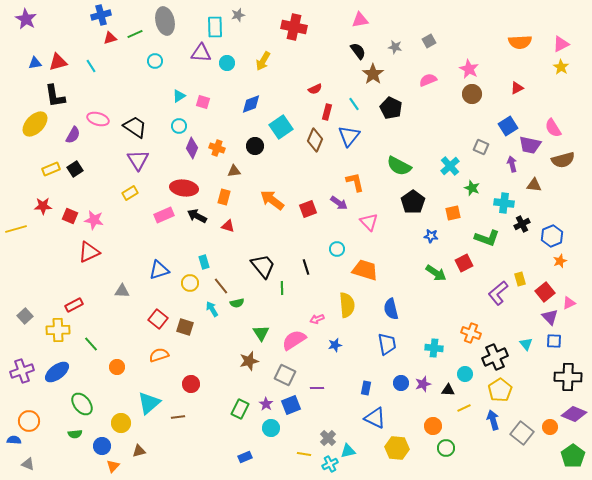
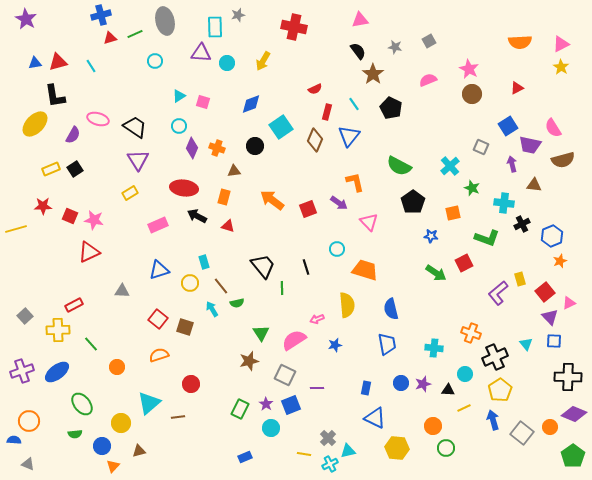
pink rectangle at (164, 215): moved 6 px left, 10 px down
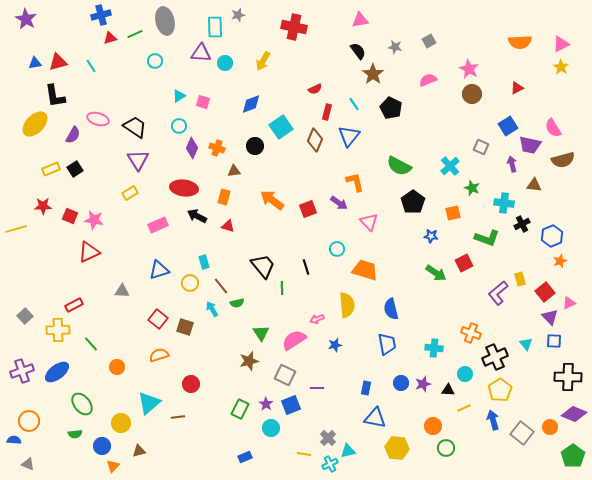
cyan circle at (227, 63): moved 2 px left
blue triangle at (375, 418): rotated 15 degrees counterclockwise
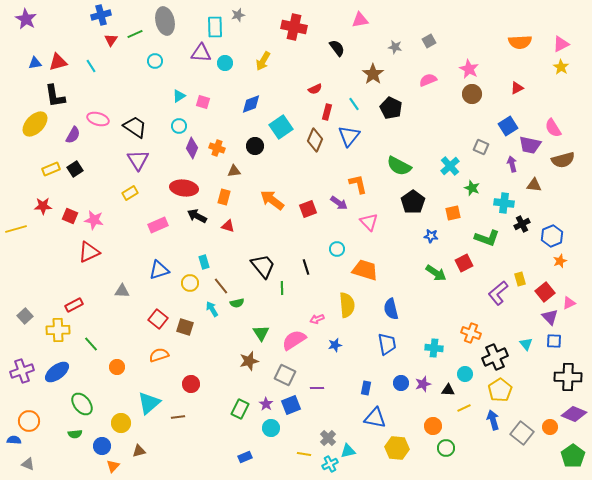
red triangle at (110, 38): moved 1 px right, 2 px down; rotated 40 degrees counterclockwise
black semicircle at (358, 51): moved 21 px left, 3 px up
orange L-shape at (355, 182): moved 3 px right, 2 px down
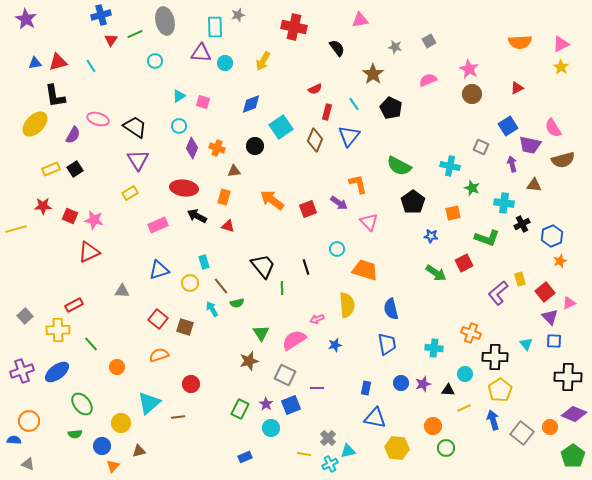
cyan cross at (450, 166): rotated 36 degrees counterclockwise
black cross at (495, 357): rotated 25 degrees clockwise
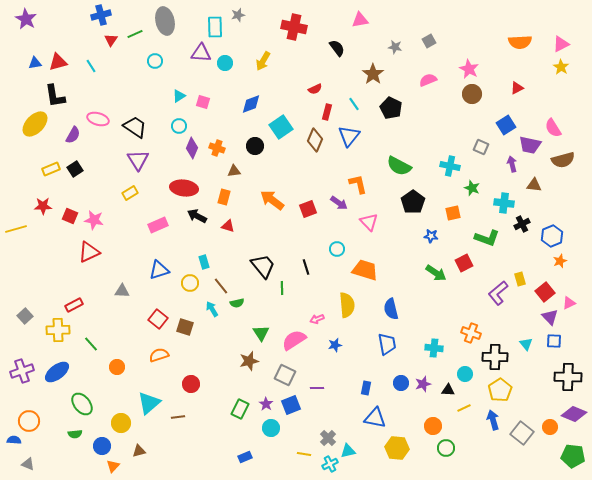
blue square at (508, 126): moved 2 px left, 1 px up
green pentagon at (573, 456): rotated 30 degrees counterclockwise
